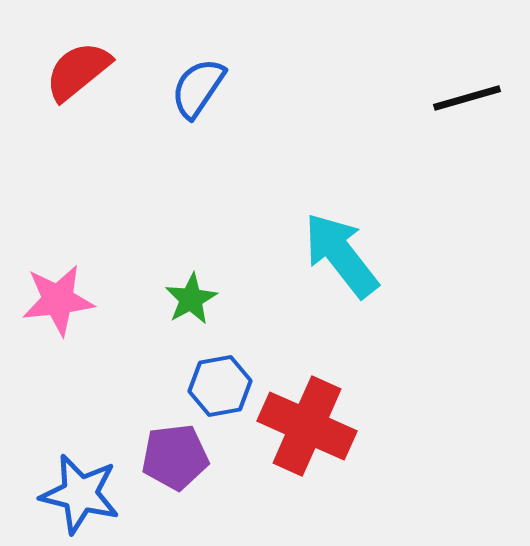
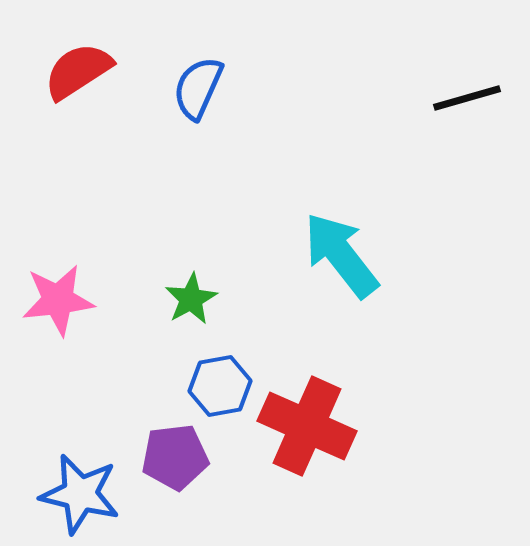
red semicircle: rotated 6 degrees clockwise
blue semicircle: rotated 10 degrees counterclockwise
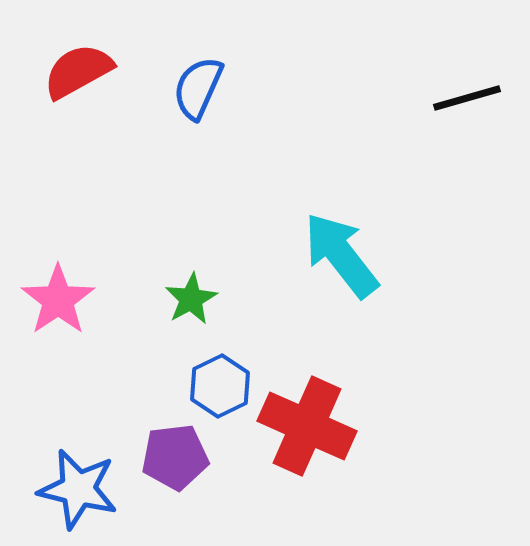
red semicircle: rotated 4 degrees clockwise
pink star: rotated 28 degrees counterclockwise
blue hexagon: rotated 16 degrees counterclockwise
blue star: moved 2 px left, 5 px up
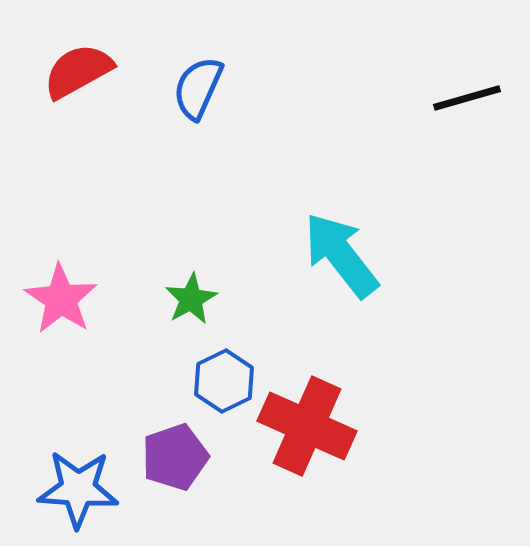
pink star: moved 3 px right, 1 px up; rotated 4 degrees counterclockwise
blue hexagon: moved 4 px right, 5 px up
purple pentagon: rotated 12 degrees counterclockwise
blue star: rotated 10 degrees counterclockwise
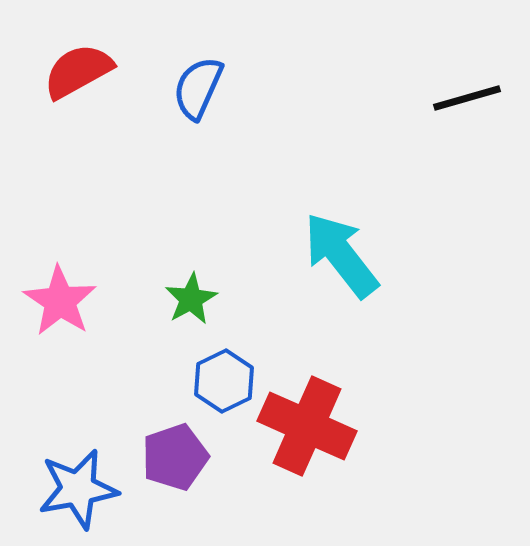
pink star: moved 1 px left, 2 px down
blue star: rotated 14 degrees counterclockwise
